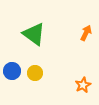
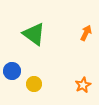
yellow circle: moved 1 px left, 11 px down
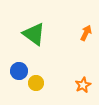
blue circle: moved 7 px right
yellow circle: moved 2 px right, 1 px up
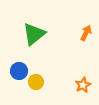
green triangle: rotated 45 degrees clockwise
yellow circle: moved 1 px up
